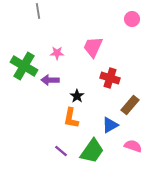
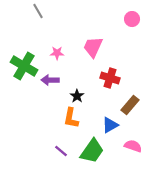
gray line: rotated 21 degrees counterclockwise
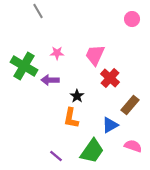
pink trapezoid: moved 2 px right, 8 px down
red cross: rotated 24 degrees clockwise
purple line: moved 5 px left, 5 px down
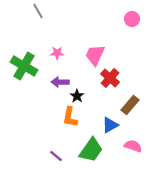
purple arrow: moved 10 px right, 2 px down
orange L-shape: moved 1 px left, 1 px up
green trapezoid: moved 1 px left, 1 px up
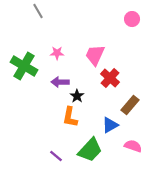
green trapezoid: moved 1 px left; rotated 8 degrees clockwise
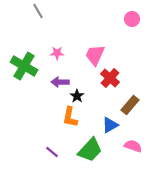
purple line: moved 4 px left, 4 px up
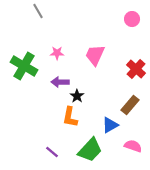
red cross: moved 26 px right, 9 px up
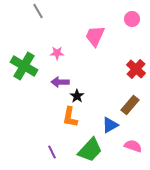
pink trapezoid: moved 19 px up
purple line: rotated 24 degrees clockwise
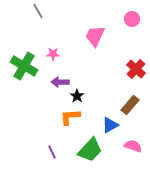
pink star: moved 4 px left, 1 px down
orange L-shape: rotated 75 degrees clockwise
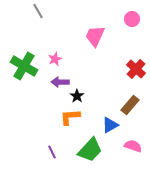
pink star: moved 2 px right, 5 px down; rotated 24 degrees counterclockwise
